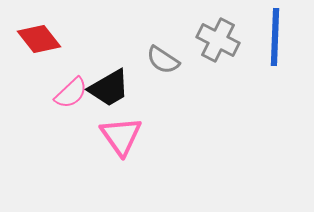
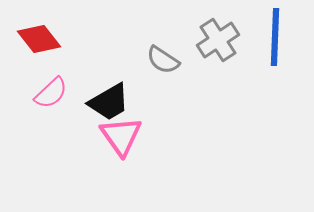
gray cross: rotated 30 degrees clockwise
black trapezoid: moved 14 px down
pink semicircle: moved 20 px left
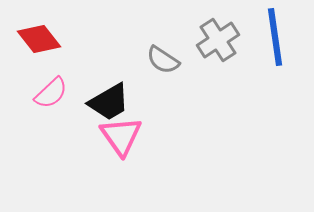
blue line: rotated 10 degrees counterclockwise
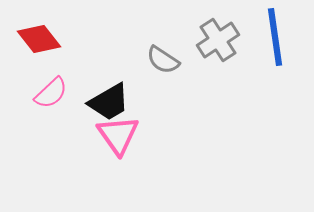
pink triangle: moved 3 px left, 1 px up
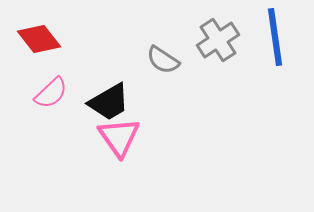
pink triangle: moved 1 px right, 2 px down
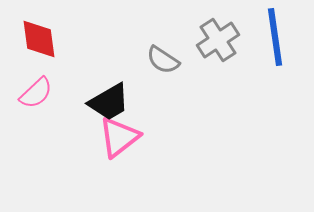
red diamond: rotated 30 degrees clockwise
pink semicircle: moved 15 px left
pink triangle: rotated 27 degrees clockwise
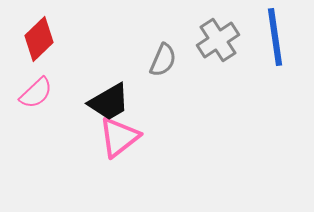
red diamond: rotated 54 degrees clockwise
gray semicircle: rotated 100 degrees counterclockwise
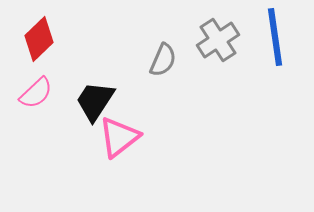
black trapezoid: moved 14 px left, 1 px up; rotated 153 degrees clockwise
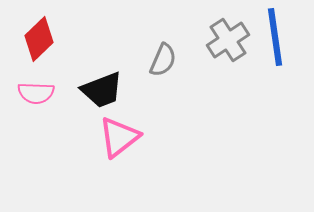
gray cross: moved 10 px right
pink semicircle: rotated 45 degrees clockwise
black trapezoid: moved 7 px right, 11 px up; rotated 144 degrees counterclockwise
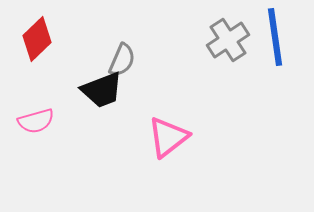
red diamond: moved 2 px left
gray semicircle: moved 41 px left
pink semicircle: moved 28 px down; rotated 18 degrees counterclockwise
pink triangle: moved 49 px right
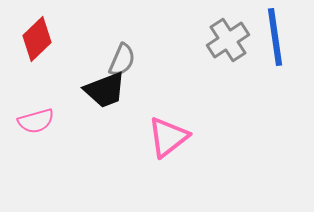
black trapezoid: moved 3 px right
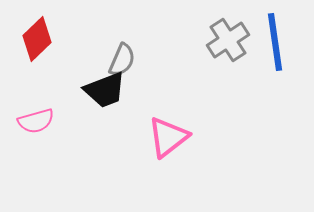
blue line: moved 5 px down
